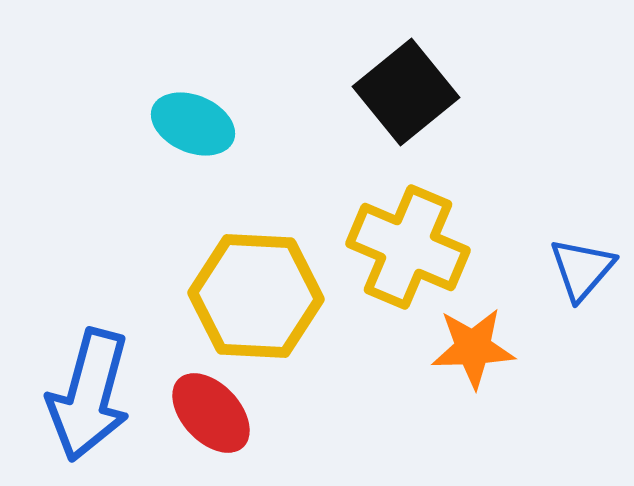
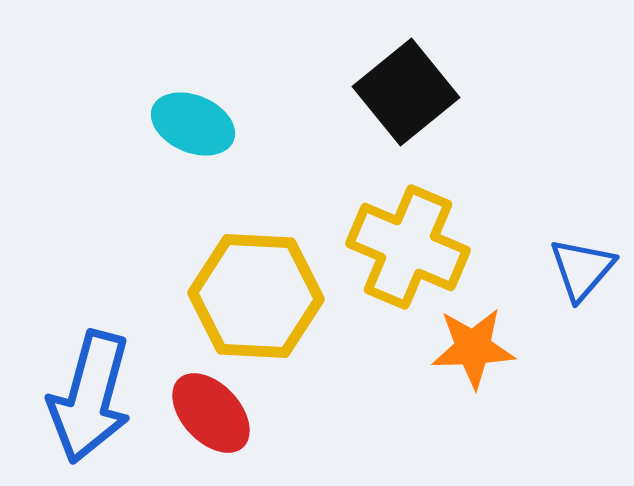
blue arrow: moved 1 px right, 2 px down
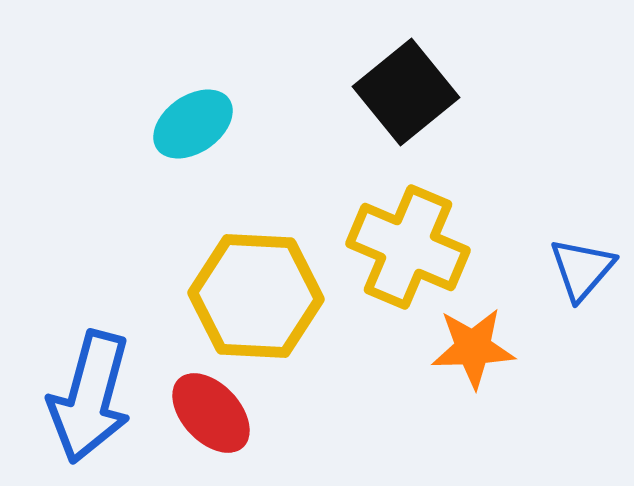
cyan ellipse: rotated 58 degrees counterclockwise
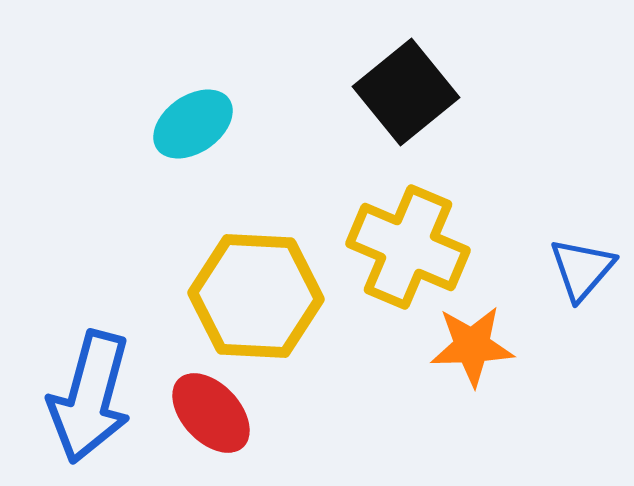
orange star: moved 1 px left, 2 px up
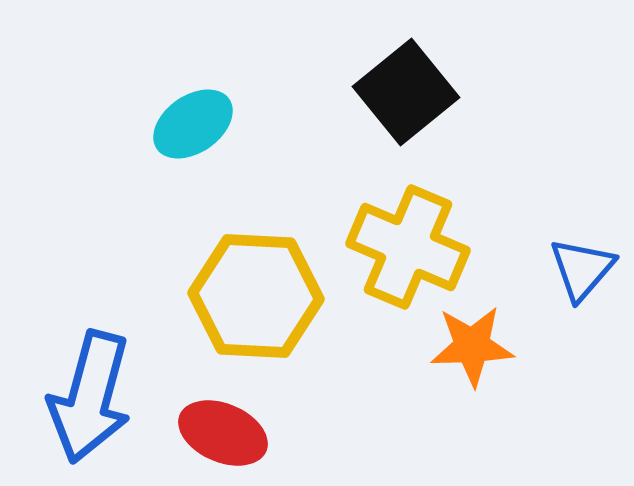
red ellipse: moved 12 px right, 20 px down; rotated 24 degrees counterclockwise
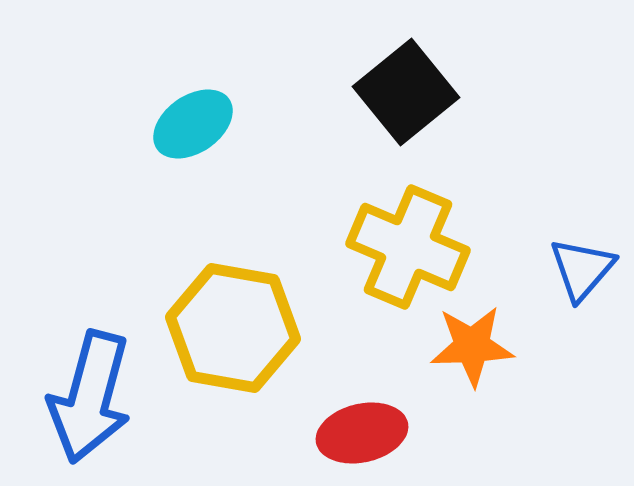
yellow hexagon: moved 23 px left, 32 px down; rotated 7 degrees clockwise
red ellipse: moved 139 px right; rotated 36 degrees counterclockwise
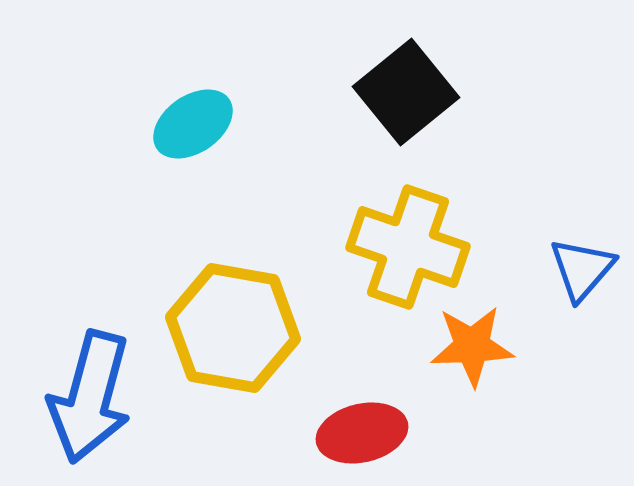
yellow cross: rotated 4 degrees counterclockwise
